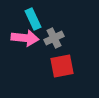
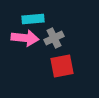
cyan rectangle: rotated 70 degrees counterclockwise
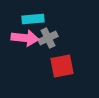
gray cross: moved 6 px left
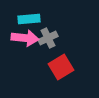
cyan rectangle: moved 4 px left
red square: moved 1 px left, 1 px down; rotated 20 degrees counterclockwise
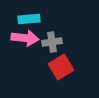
gray cross: moved 4 px right, 4 px down; rotated 18 degrees clockwise
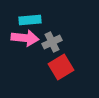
cyan rectangle: moved 1 px right, 1 px down
gray cross: rotated 18 degrees counterclockwise
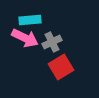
pink arrow: rotated 20 degrees clockwise
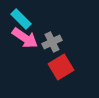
cyan rectangle: moved 9 px left, 1 px up; rotated 50 degrees clockwise
pink arrow: rotated 8 degrees clockwise
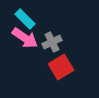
cyan rectangle: moved 4 px right
